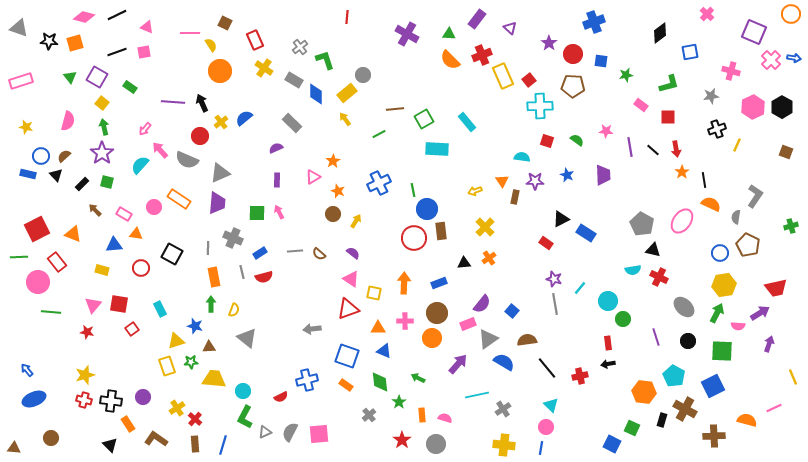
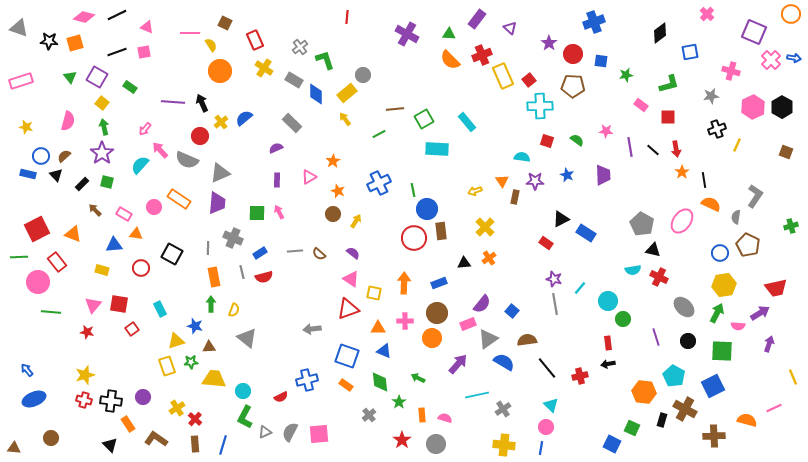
pink triangle at (313, 177): moved 4 px left
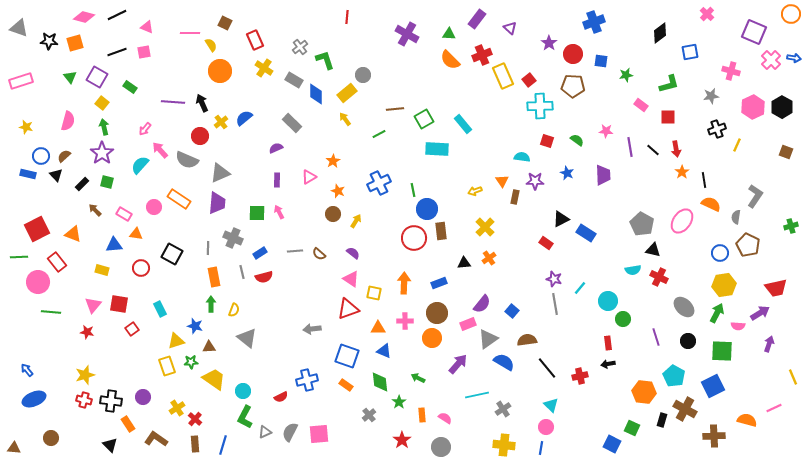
cyan rectangle at (467, 122): moved 4 px left, 2 px down
blue star at (567, 175): moved 2 px up
yellow trapezoid at (214, 379): rotated 30 degrees clockwise
pink semicircle at (445, 418): rotated 16 degrees clockwise
gray circle at (436, 444): moved 5 px right, 3 px down
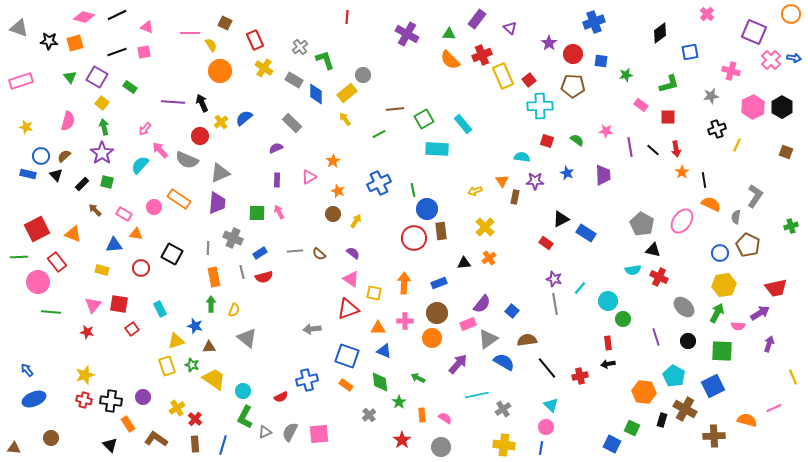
green star at (191, 362): moved 1 px right, 3 px down; rotated 24 degrees clockwise
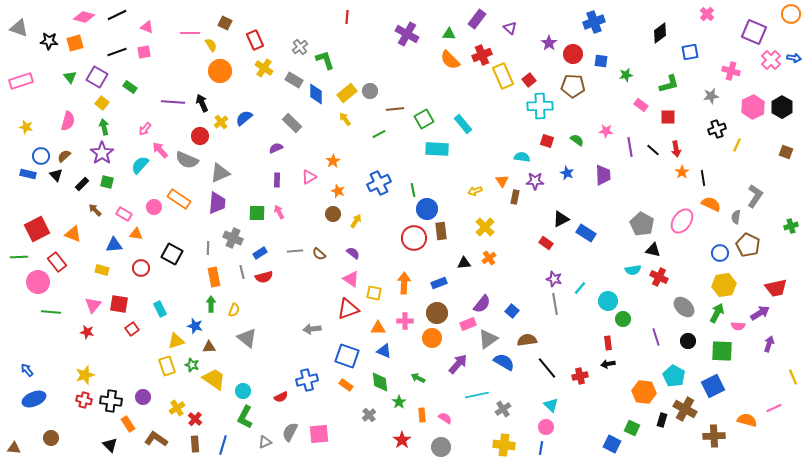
gray circle at (363, 75): moved 7 px right, 16 px down
black line at (704, 180): moved 1 px left, 2 px up
gray triangle at (265, 432): moved 10 px down
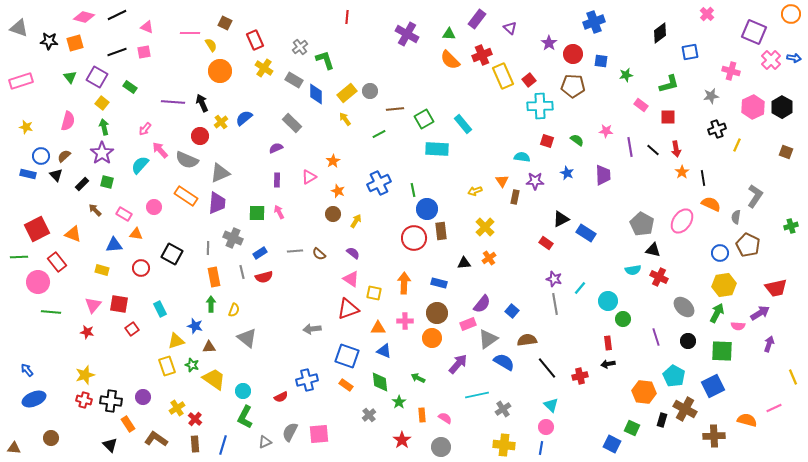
orange rectangle at (179, 199): moved 7 px right, 3 px up
blue rectangle at (439, 283): rotated 35 degrees clockwise
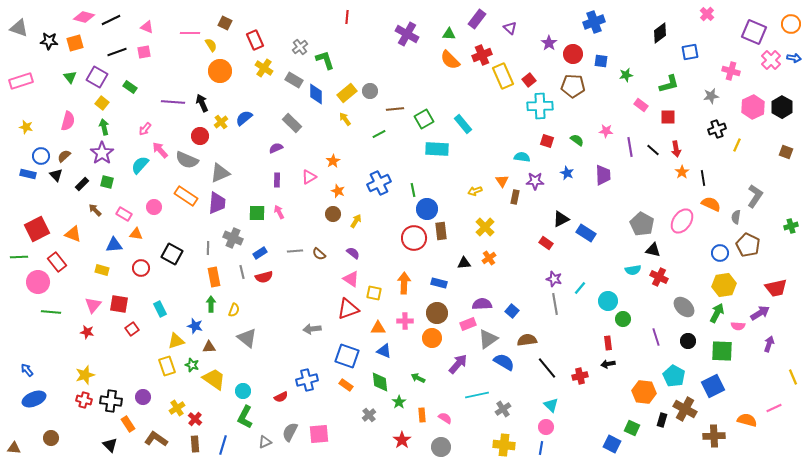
orange circle at (791, 14): moved 10 px down
black line at (117, 15): moved 6 px left, 5 px down
purple semicircle at (482, 304): rotated 132 degrees counterclockwise
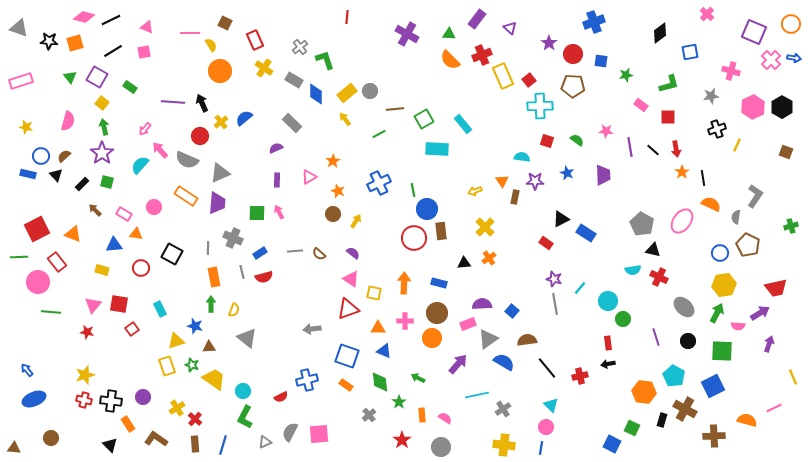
black line at (117, 52): moved 4 px left, 1 px up; rotated 12 degrees counterclockwise
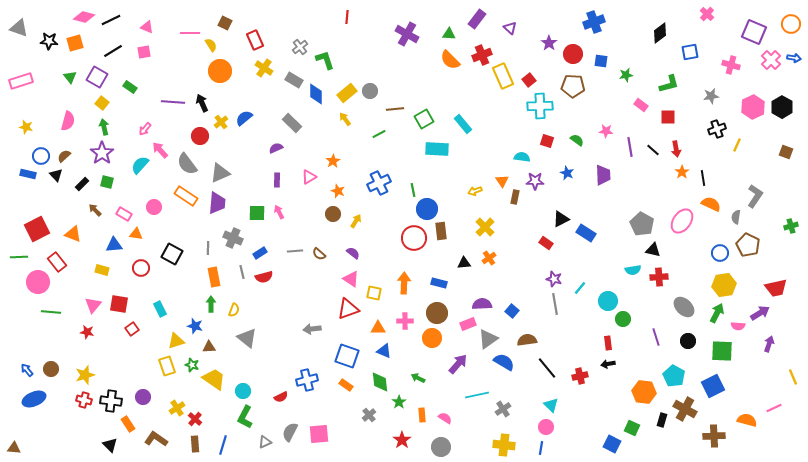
pink cross at (731, 71): moved 6 px up
gray semicircle at (187, 160): moved 4 px down; rotated 30 degrees clockwise
red cross at (659, 277): rotated 30 degrees counterclockwise
brown circle at (51, 438): moved 69 px up
